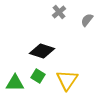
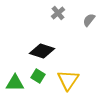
gray cross: moved 1 px left, 1 px down
gray semicircle: moved 2 px right
yellow triangle: moved 1 px right
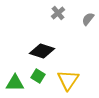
gray semicircle: moved 1 px left, 1 px up
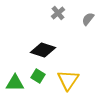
black diamond: moved 1 px right, 1 px up
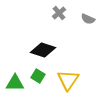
gray cross: moved 1 px right
gray semicircle: rotated 104 degrees counterclockwise
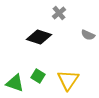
gray semicircle: moved 16 px down
black diamond: moved 4 px left, 13 px up
green triangle: rotated 18 degrees clockwise
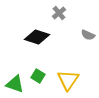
black diamond: moved 2 px left
green triangle: moved 1 px down
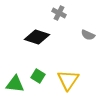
gray cross: rotated 24 degrees counterclockwise
green triangle: rotated 12 degrees counterclockwise
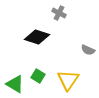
gray semicircle: moved 15 px down
green triangle: rotated 24 degrees clockwise
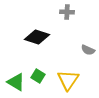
gray cross: moved 8 px right, 1 px up; rotated 24 degrees counterclockwise
green triangle: moved 1 px right, 2 px up
